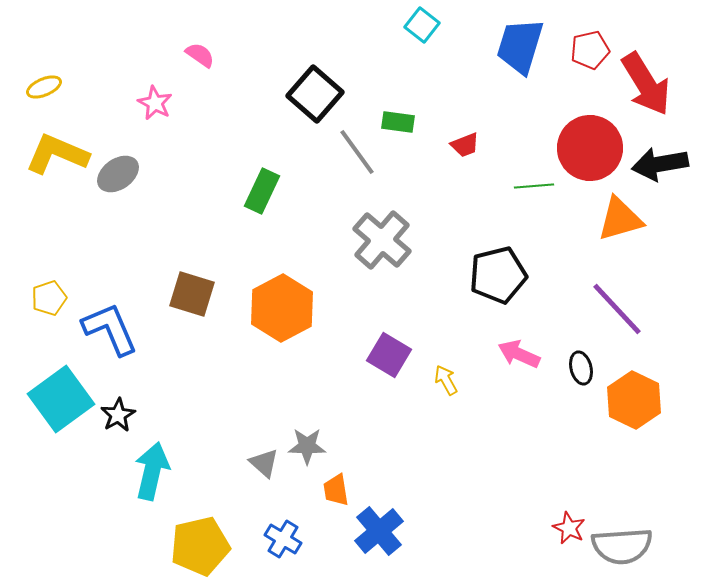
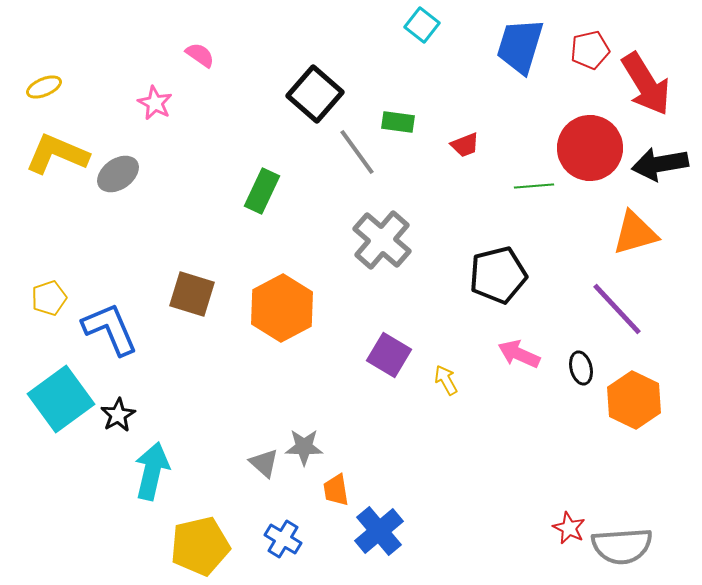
orange triangle at (620, 219): moved 15 px right, 14 px down
gray star at (307, 446): moved 3 px left, 1 px down
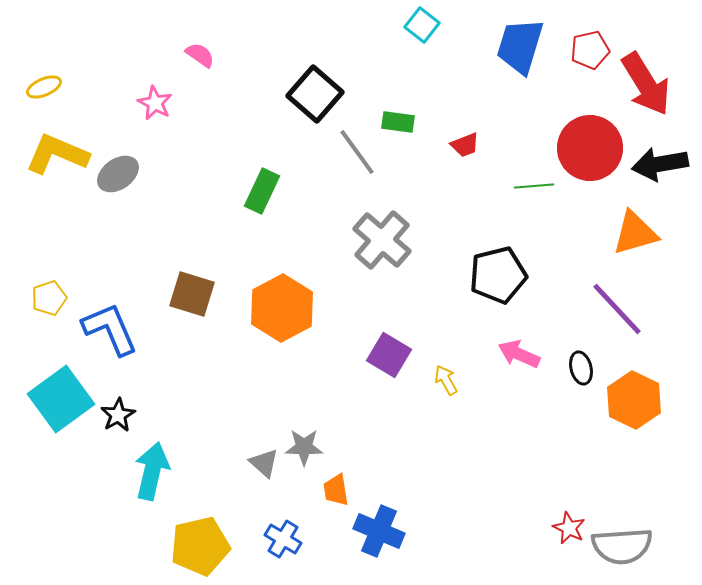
blue cross at (379, 531): rotated 27 degrees counterclockwise
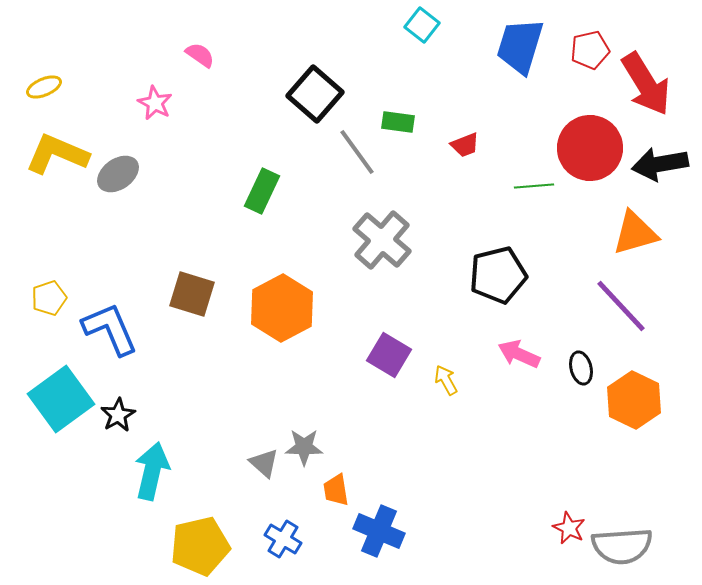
purple line at (617, 309): moved 4 px right, 3 px up
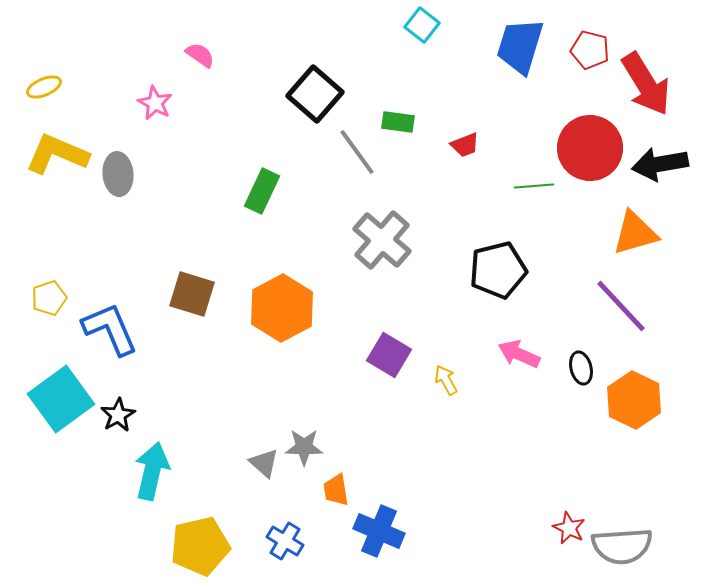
red pentagon at (590, 50): rotated 27 degrees clockwise
gray ellipse at (118, 174): rotated 60 degrees counterclockwise
black pentagon at (498, 275): moved 5 px up
blue cross at (283, 539): moved 2 px right, 2 px down
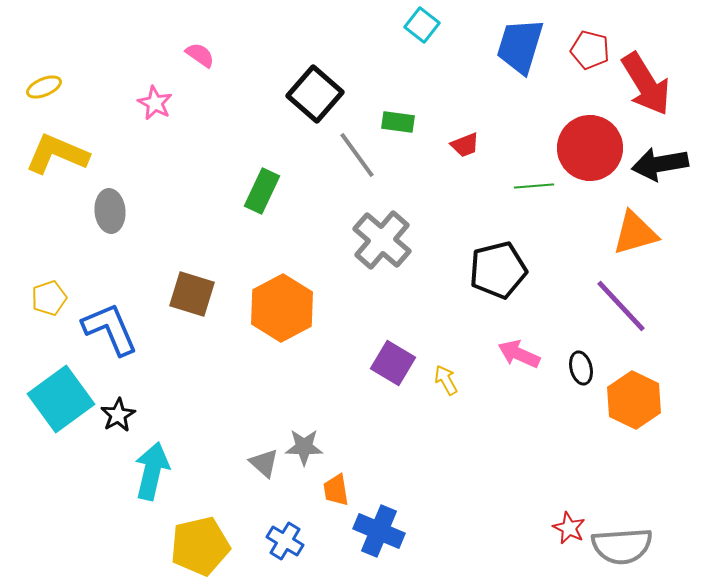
gray line at (357, 152): moved 3 px down
gray ellipse at (118, 174): moved 8 px left, 37 px down
purple square at (389, 355): moved 4 px right, 8 px down
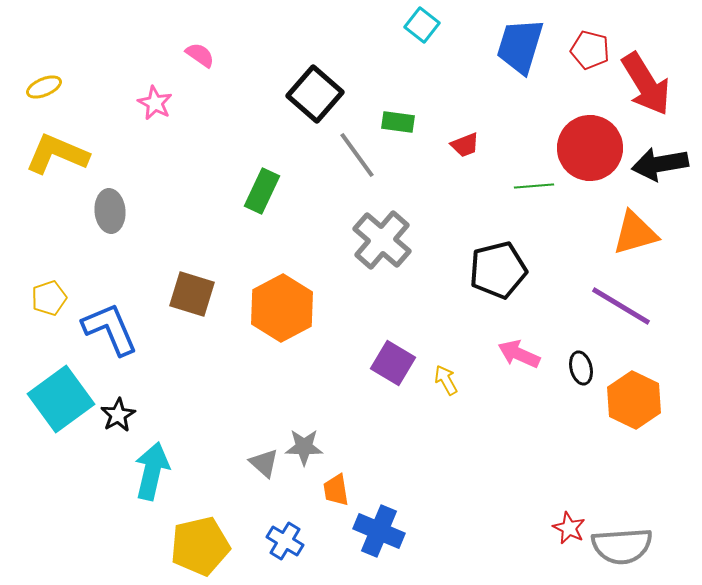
purple line at (621, 306): rotated 16 degrees counterclockwise
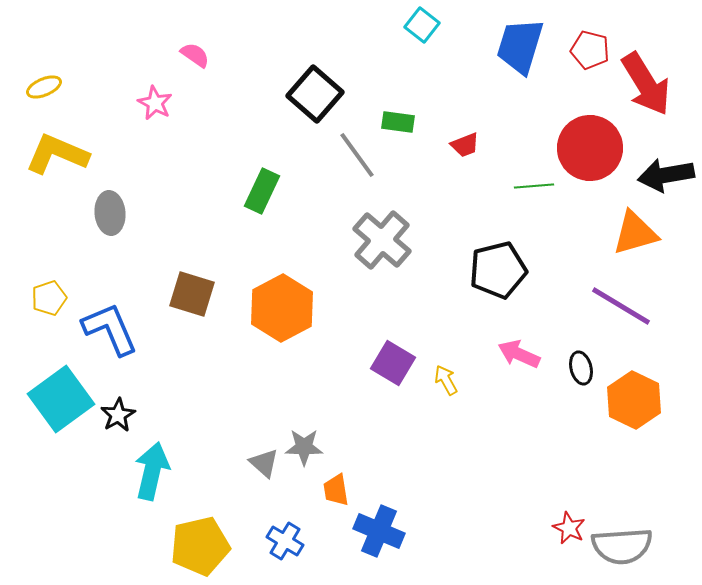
pink semicircle at (200, 55): moved 5 px left
black arrow at (660, 164): moved 6 px right, 11 px down
gray ellipse at (110, 211): moved 2 px down
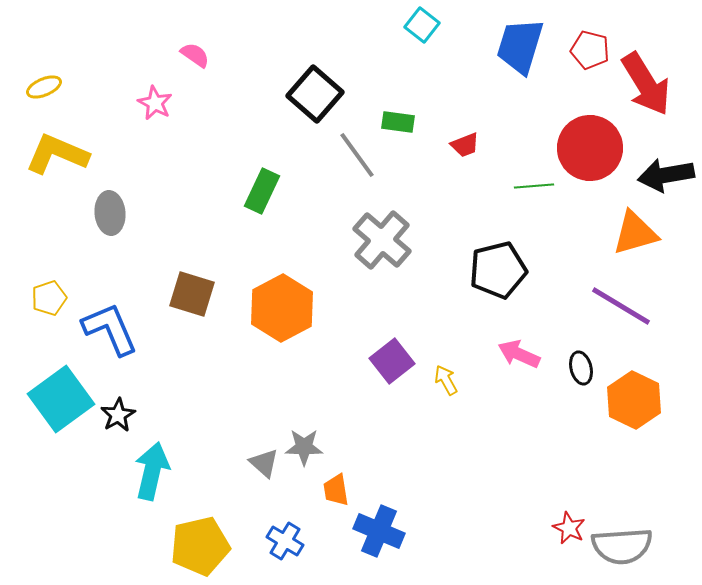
purple square at (393, 363): moved 1 px left, 2 px up; rotated 21 degrees clockwise
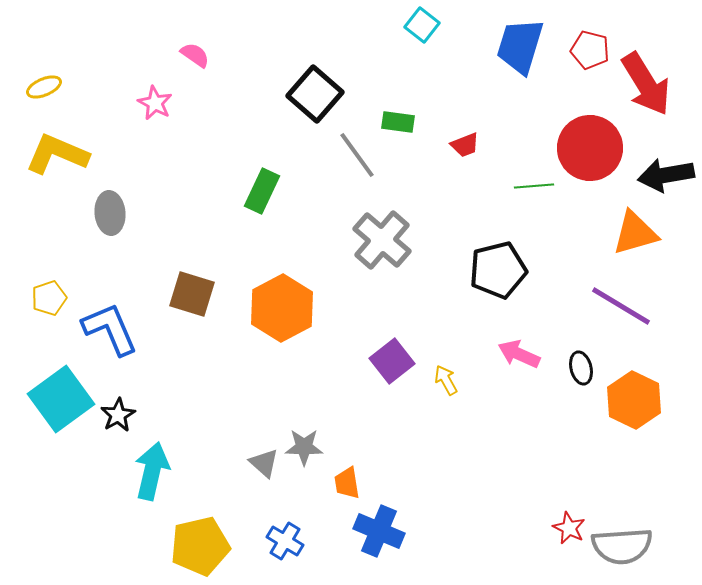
orange trapezoid at (336, 490): moved 11 px right, 7 px up
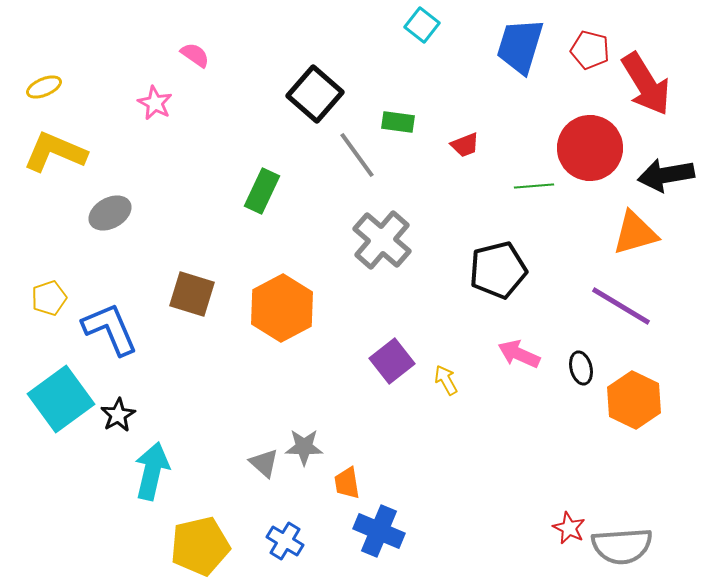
yellow L-shape at (57, 154): moved 2 px left, 2 px up
gray ellipse at (110, 213): rotated 66 degrees clockwise
